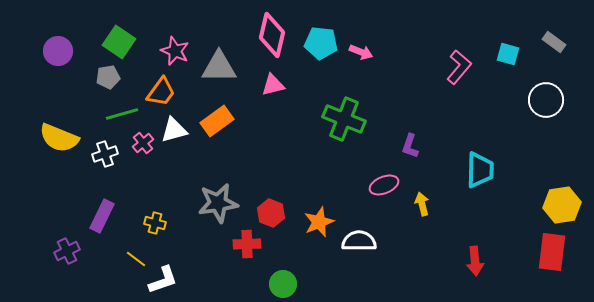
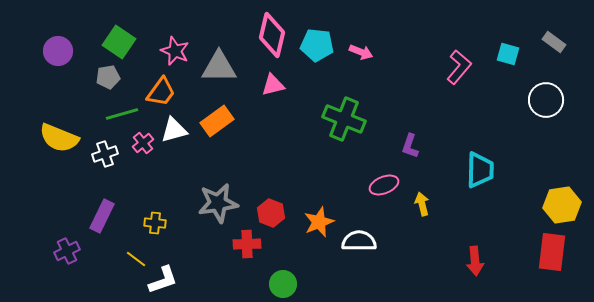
cyan pentagon: moved 4 px left, 2 px down
yellow cross: rotated 10 degrees counterclockwise
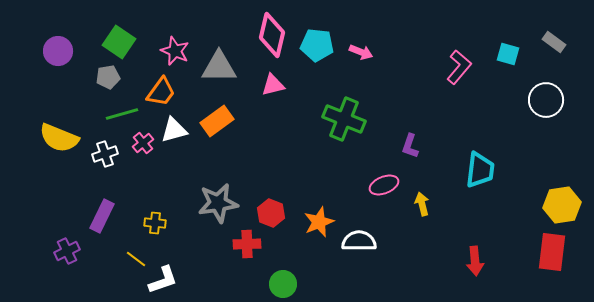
cyan trapezoid: rotated 6 degrees clockwise
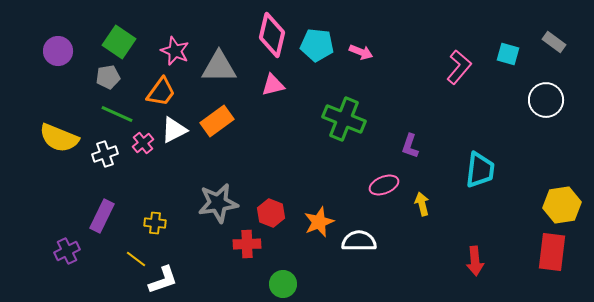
green line: moved 5 px left; rotated 40 degrees clockwise
white triangle: rotated 12 degrees counterclockwise
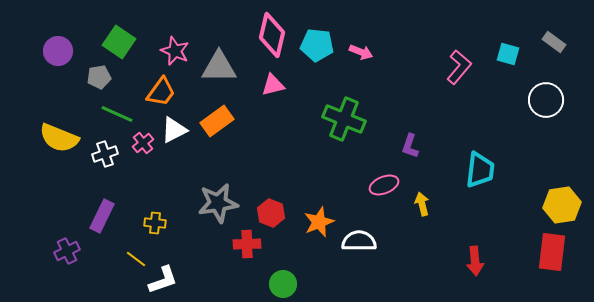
gray pentagon: moved 9 px left
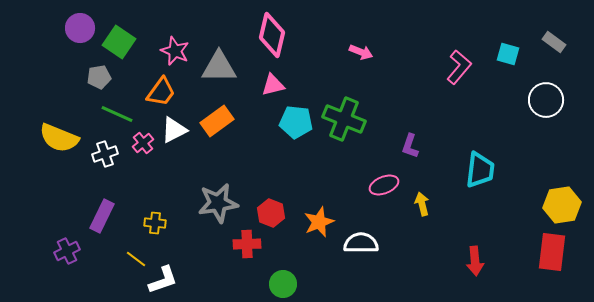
cyan pentagon: moved 21 px left, 77 px down
purple circle: moved 22 px right, 23 px up
white semicircle: moved 2 px right, 2 px down
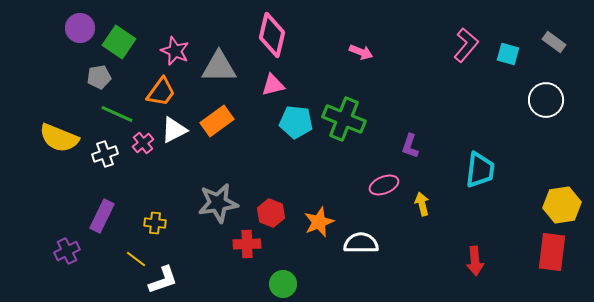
pink L-shape: moved 7 px right, 22 px up
